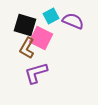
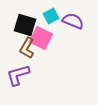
purple L-shape: moved 18 px left, 2 px down
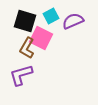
purple semicircle: rotated 45 degrees counterclockwise
black square: moved 4 px up
purple L-shape: moved 3 px right
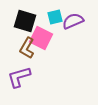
cyan square: moved 4 px right, 1 px down; rotated 14 degrees clockwise
purple L-shape: moved 2 px left, 2 px down
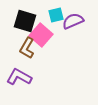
cyan square: moved 1 px right, 2 px up
pink square: moved 3 px up; rotated 15 degrees clockwise
purple L-shape: rotated 45 degrees clockwise
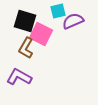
cyan square: moved 2 px right, 4 px up
pink square: moved 1 px up; rotated 15 degrees counterclockwise
brown L-shape: moved 1 px left
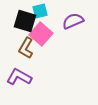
cyan square: moved 18 px left
pink square: rotated 15 degrees clockwise
